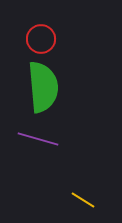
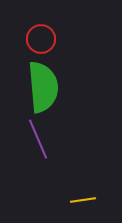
purple line: rotated 51 degrees clockwise
yellow line: rotated 40 degrees counterclockwise
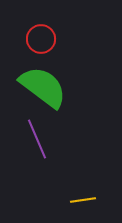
green semicircle: rotated 48 degrees counterclockwise
purple line: moved 1 px left
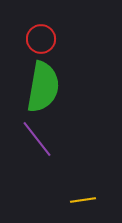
green semicircle: rotated 63 degrees clockwise
purple line: rotated 15 degrees counterclockwise
